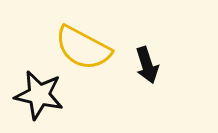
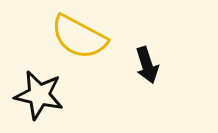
yellow semicircle: moved 4 px left, 11 px up
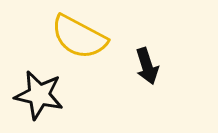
black arrow: moved 1 px down
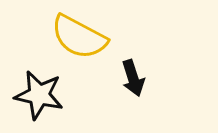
black arrow: moved 14 px left, 12 px down
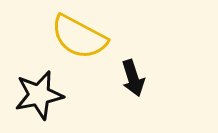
black star: rotated 24 degrees counterclockwise
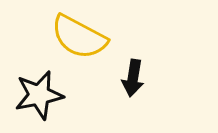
black arrow: rotated 27 degrees clockwise
